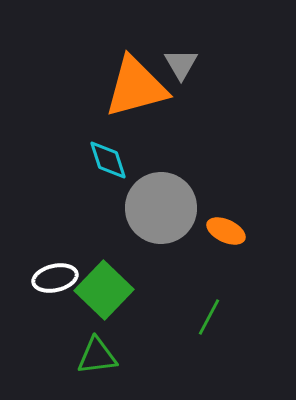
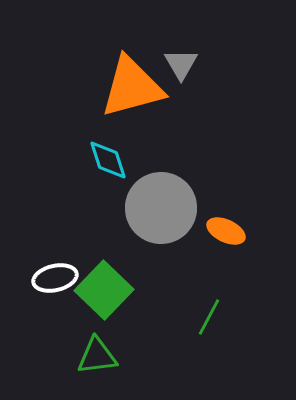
orange triangle: moved 4 px left
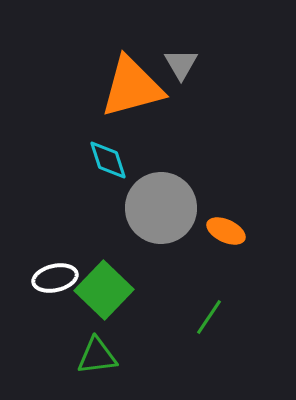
green line: rotated 6 degrees clockwise
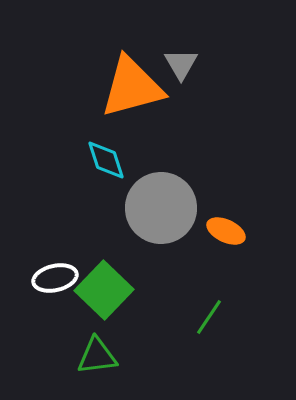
cyan diamond: moved 2 px left
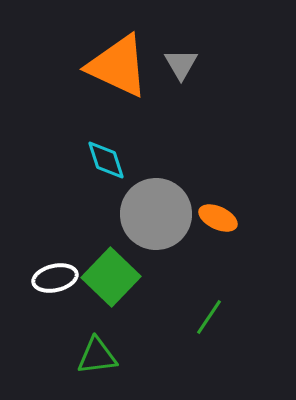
orange triangle: moved 14 px left, 21 px up; rotated 40 degrees clockwise
gray circle: moved 5 px left, 6 px down
orange ellipse: moved 8 px left, 13 px up
green square: moved 7 px right, 13 px up
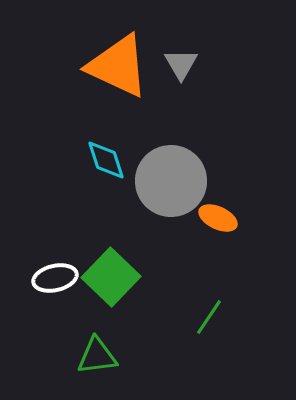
gray circle: moved 15 px right, 33 px up
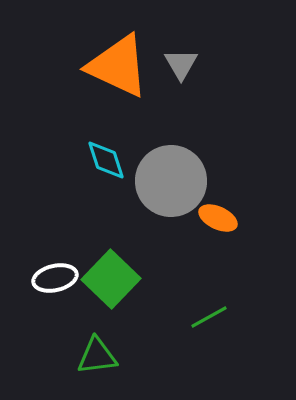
green square: moved 2 px down
green line: rotated 27 degrees clockwise
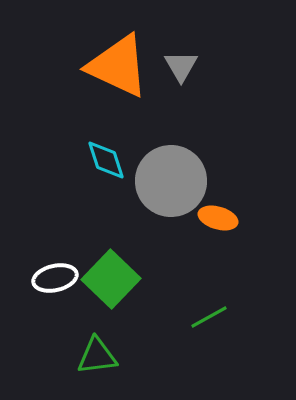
gray triangle: moved 2 px down
orange ellipse: rotated 9 degrees counterclockwise
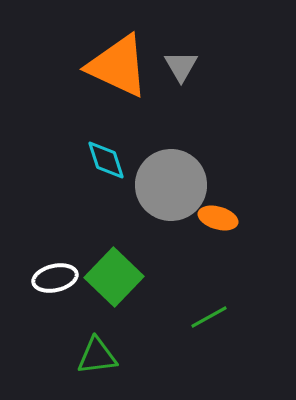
gray circle: moved 4 px down
green square: moved 3 px right, 2 px up
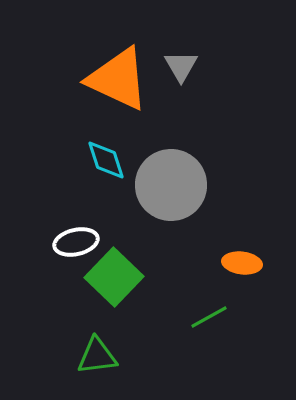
orange triangle: moved 13 px down
orange ellipse: moved 24 px right, 45 px down; rotated 9 degrees counterclockwise
white ellipse: moved 21 px right, 36 px up
